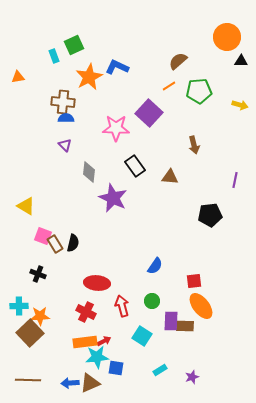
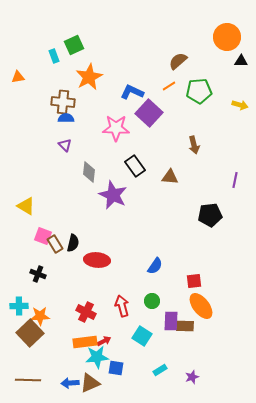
blue L-shape at (117, 67): moved 15 px right, 25 px down
purple star at (113, 198): moved 3 px up
red ellipse at (97, 283): moved 23 px up
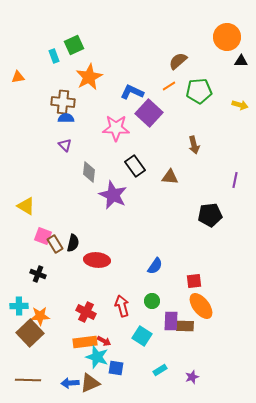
red arrow at (104, 341): rotated 56 degrees clockwise
cyan star at (97, 357): rotated 25 degrees clockwise
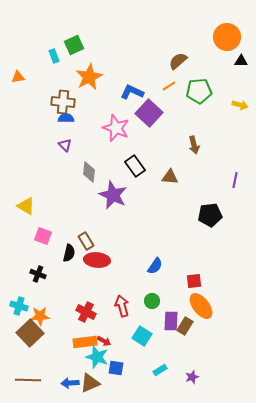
pink star at (116, 128): rotated 20 degrees clockwise
black semicircle at (73, 243): moved 4 px left, 10 px down
brown rectangle at (55, 244): moved 31 px right, 3 px up
cyan cross at (19, 306): rotated 18 degrees clockwise
brown rectangle at (185, 326): rotated 60 degrees counterclockwise
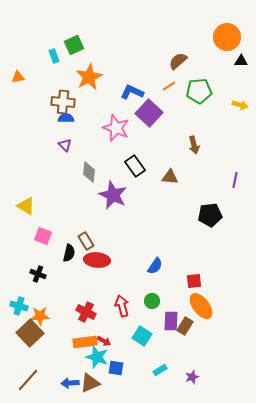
brown line at (28, 380): rotated 50 degrees counterclockwise
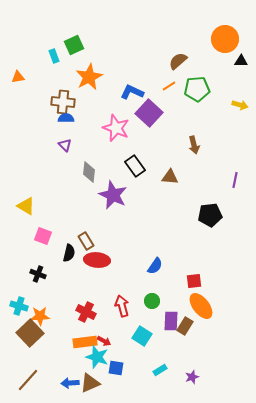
orange circle at (227, 37): moved 2 px left, 2 px down
green pentagon at (199, 91): moved 2 px left, 2 px up
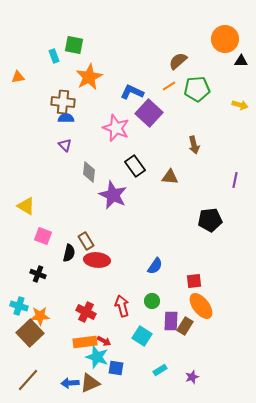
green square at (74, 45): rotated 36 degrees clockwise
black pentagon at (210, 215): moved 5 px down
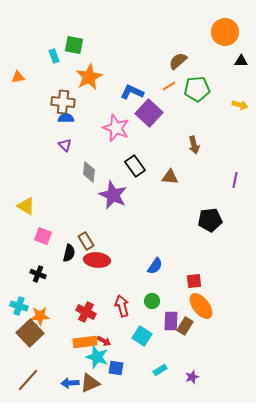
orange circle at (225, 39): moved 7 px up
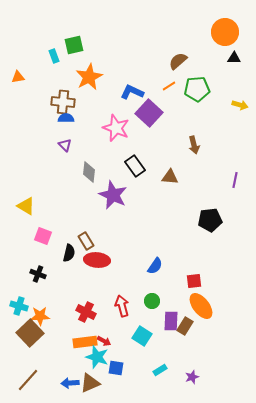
green square at (74, 45): rotated 24 degrees counterclockwise
black triangle at (241, 61): moved 7 px left, 3 px up
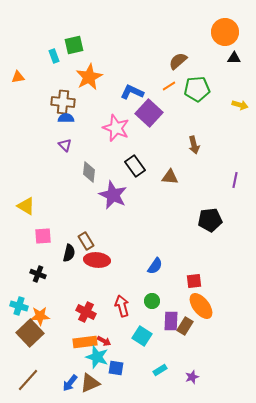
pink square at (43, 236): rotated 24 degrees counterclockwise
blue arrow at (70, 383): rotated 48 degrees counterclockwise
